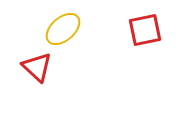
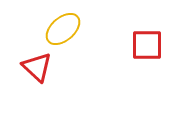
red square: moved 2 px right, 15 px down; rotated 12 degrees clockwise
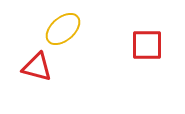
red triangle: rotated 28 degrees counterclockwise
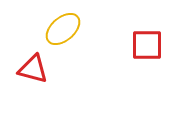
red triangle: moved 4 px left, 2 px down
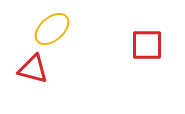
yellow ellipse: moved 11 px left
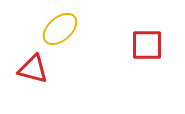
yellow ellipse: moved 8 px right
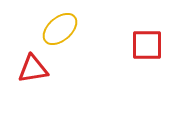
red triangle: rotated 24 degrees counterclockwise
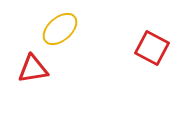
red square: moved 5 px right, 3 px down; rotated 28 degrees clockwise
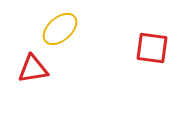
red square: rotated 20 degrees counterclockwise
